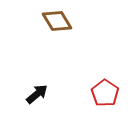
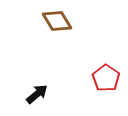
red pentagon: moved 1 px right, 15 px up
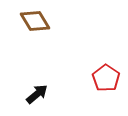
brown diamond: moved 22 px left
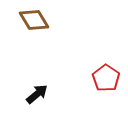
brown diamond: moved 1 px left, 1 px up
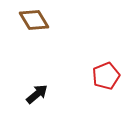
red pentagon: moved 2 px up; rotated 16 degrees clockwise
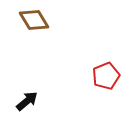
black arrow: moved 10 px left, 7 px down
